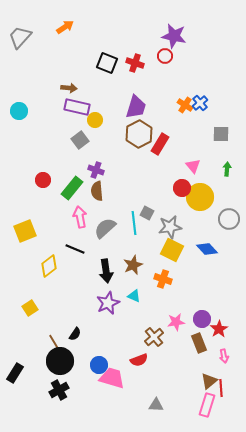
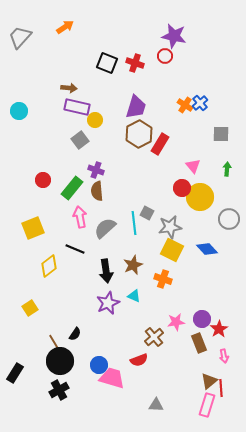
yellow square at (25, 231): moved 8 px right, 3 px up
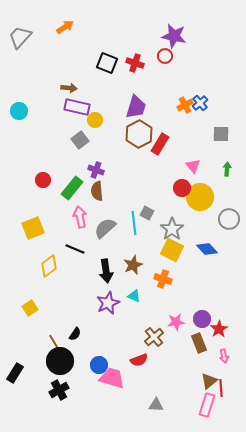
orange cross at (185, 105): rotated 28 degrees clockwise
gray star at (170, 227): moved 2 px right, 2 px down; rotated 25 degrees counterclockwise
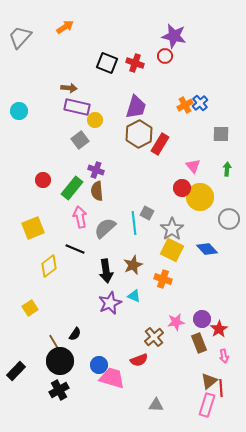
purple star at (108, 303): moved 2 px right
black rectangle at (15, 373): moved 1 px right, 2 px up; rotated 12 degrees clockwise
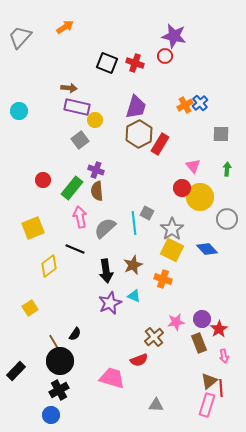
gray circle at (229, 219): moved 2 px left
blue circle at (99, 365): moved 48 px left, 50 px down
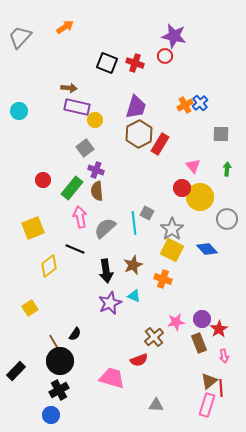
gray square at (80, 140): moved 5 px right, 8 px down
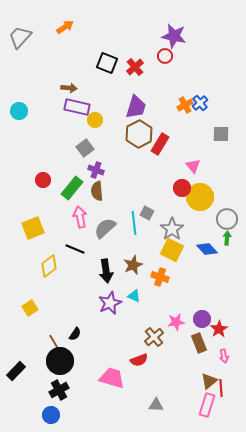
red cross at (135, 63): moved 4 px down; rotated 30 degrees clockwise
green arrow at (227, 169): moved 69 px down
orange cross at (163, 279): moved 3 px left, 2 px up
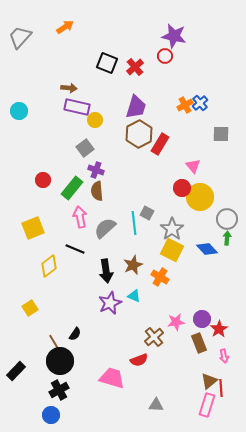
orange cross at (160, 277): rotated 12 degrees clockwise
